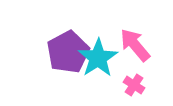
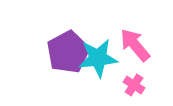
cyan star: rotated 27 degrees clockwise
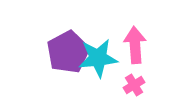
pink arrow: rotated 36 degrees clockwise
pink cross: rotated 25 degrees clockwise
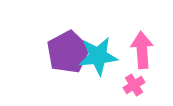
pink arrow: moved 7 px right, 5 px down
cyan star: moved 2 px up
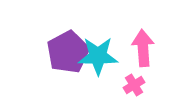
pink arrow: moved 1 px right, 2 px up
cyan star: rotated 6 degrees clockwise
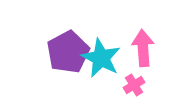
cyan star: moved 3 px right, 2 px down; rotated 27 degrees clockwise
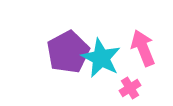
pink arrow: rotated 18 degrees counterclockwise
pink cross: moved 4 px left, 3 px down
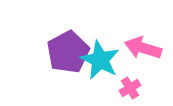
pink arrow: rotated 51 degrees counterclockwise
cyan star: moved 1 px left, 2 px down
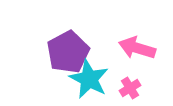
pink arrow: moved 6 px left
cyan star: moved 11 px left, 19 px down
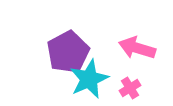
cyan star: rotated 21 degrees clockwise
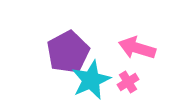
cyan star: moved 2 px right, 1 px down
pink cross: moved 2 px left, 6 px up
